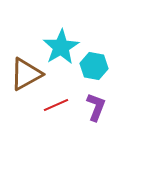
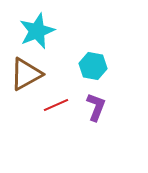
cyan star: moved 24 px left, 16 px up; rotated 9 degrees clockwise
cyan hexagon: moved 1 px left
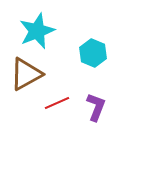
cyan hexagon: moved 13 px up; rotated 12 degrees clockwise
red line: moved 1 px right, 2 px up
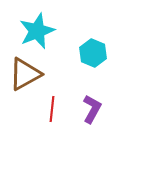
brown triangle: moved 1 px left
red line: moved 5 px left, 6 px down; rotated 60 degrees counterclockwise
purple L-shape: moved 4 px left, 2 px down; rotated 8 degrees clockwise
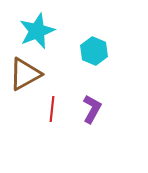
cyan hexagon: moved 1 px right, 2 px up
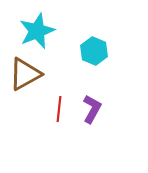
red line: moved 7 px right
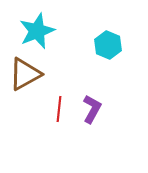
cyan hexagon: moved 14 px right, 6 px up
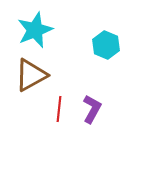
cyan star: moved 2 px left, 1 px up
cyan hexagon: moved 2 px left
brown triangle: moved 6 px right, 1 px down
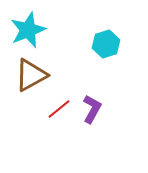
cyan star: moved 7 px left
cyan hexagon: moved 1 px up; rotated 20 degrees clockwise
red line: rotated 45 degrees clockwise
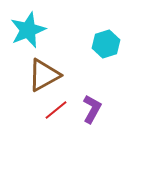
brown triangle: moved 13 px right
red line: moved 3 px left, 1 px down
